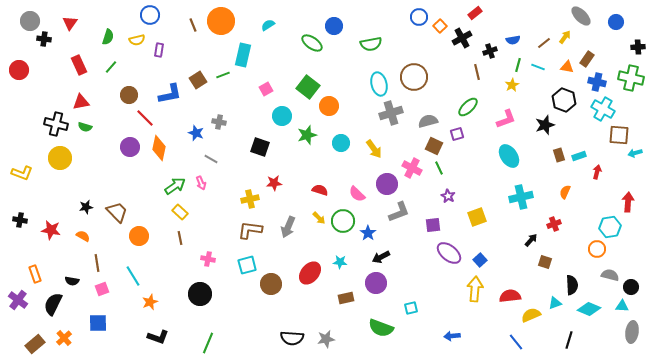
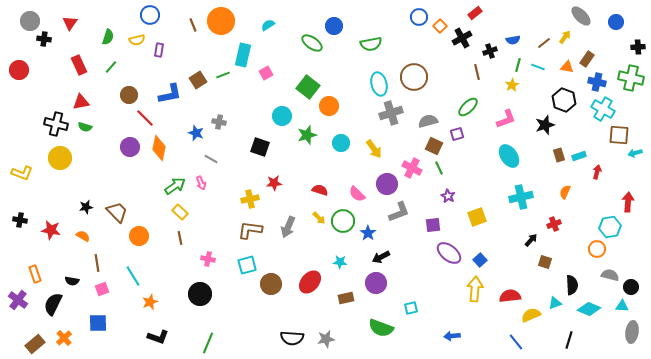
pink square at (266, 89): moved 16 px up
red ellipse at (310, 273): moved 9 px down
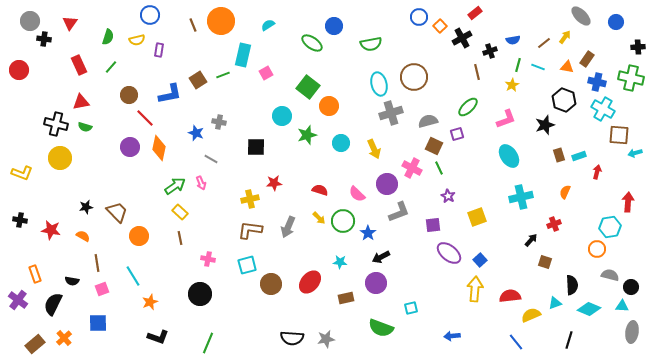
black square at (260, 147): moved 4 px left; rotated 18 degrees counterclockwise
yellow arrow at (374, 149): rotated 12 degrees clockwise
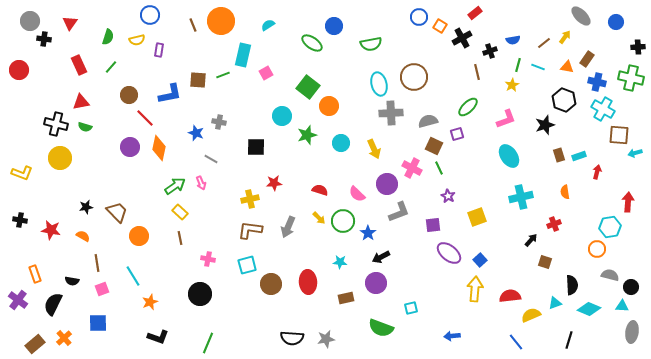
orange square at (440, 26): rotated 16 degrees counterclockwise
brown square at (198, 80): rotated 36 degrees clockwise
gray cross at (391, 113): rotated 15 degrees clockwise
orange semicircle at (565, 192): rotated 32 degrees counterclockwise
red ellipse at (310, 282): moved 2 px left; rotated 45 degrees counterclockwise
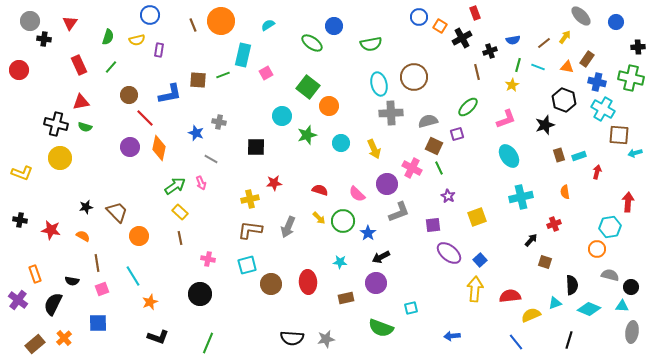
red rectangle at (475, 13): rotated 72 degrees counterclockwise
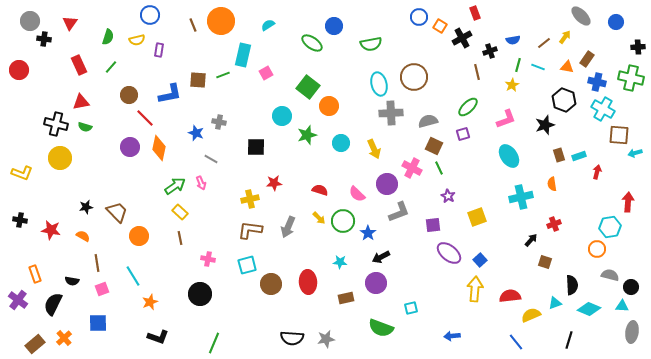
purple square at (457, 134): moved 6 px right
orange semicircle at (565, 192): moved 13 px left, 8 px up
green line at (208, 343): moved 6 px right
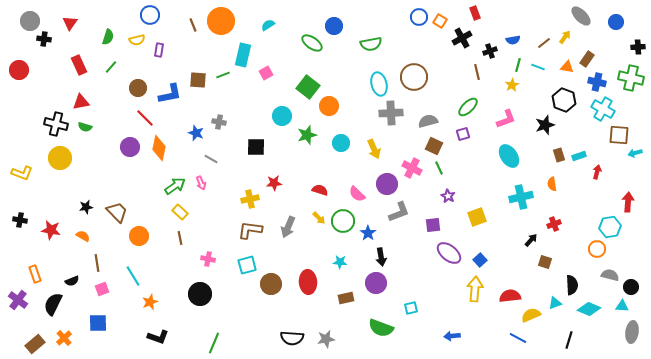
orange square at (440, 26): moved 5 px up
brown circle at (129, 95): moved 9 px right, 7 px up
black arrow at (381, 257): rotated 72 degrees counterclockwise
black semicircle at (72, 281): rotated 32 degrees counterclockwise
blue line at (516, 342): moved 2 px right, 4 px up; rotated 24 degrees counterclockwise
